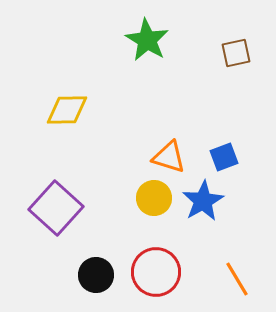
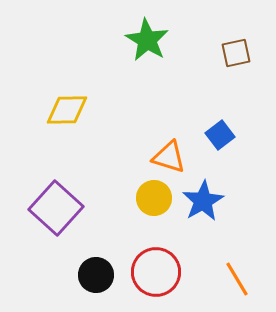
blue square: moved 4 px left, 22 px up; rotated 16 degrees counterclockwise
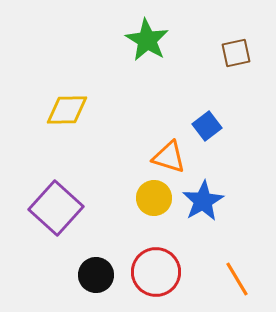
blue square: moved 13 px left, 9 px up
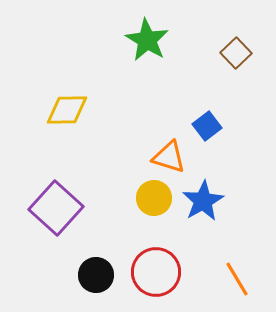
brown square: rotated 32 degrees counterclockwise
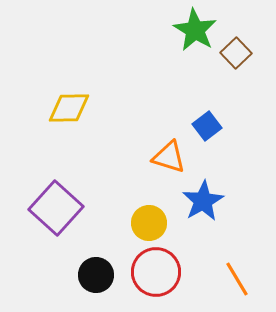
green star: moved 48 px right, 10 px up
yellow diamond: moved 2 px right, 2 px up
yellow circle: moved 5 px left, 25 px down
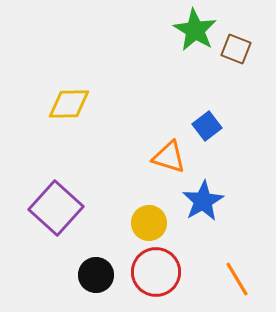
brown square: moved 4 px up; rotated 24 degrees counterclockwise
yellow diamond: moved 4 px up
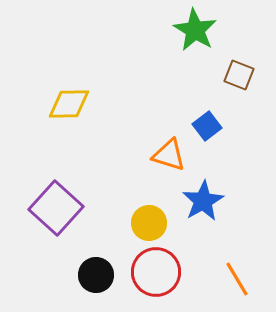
brown square: moved 3 px right, 26 px down
orange triangle: moved 2 px up
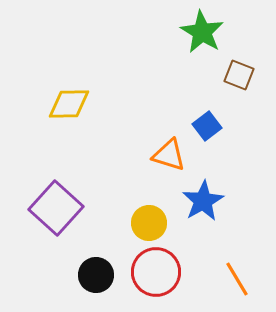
green star: moved 7 px right, 2 px down
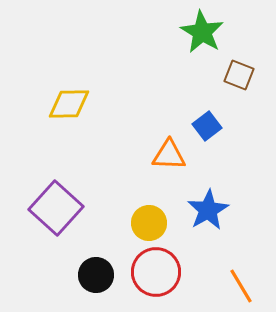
orange triangle: rotated 15 degrees counterclockwise
blue star: moved 5 px right, 9 px down
orange line: moved 4 px right, 7 px down
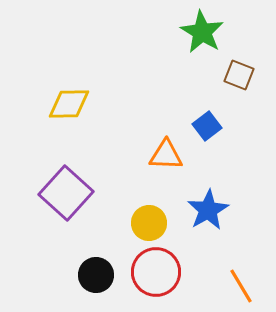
orange triangle: moved 3 px left
purple square: moved 10 px right, 15 px up
